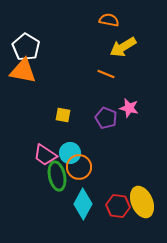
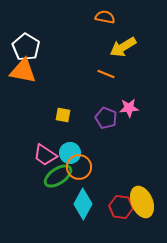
orange semicircle: moved 4 px left, 3 px up
pink star: rotated 18 degrees counterclockwise
green ellipse: moved 1 px right; rotated 68 degrees clockwise
red hexagon: moved 3 px right, 1 px down
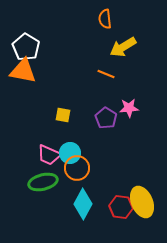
orange semicircle: moved 2 px down; rotated 108 degrees counterclockwise
purple pentagon: rotated 10 degrees clockwise
pink trapezoid: moved 4 px right; rotated 10 degrees counterclockwise
orange circle: moved 2 px left, 1 px down
green ellipse: moved 15 px left, 6 px down; rotated 20 degrees clockwise
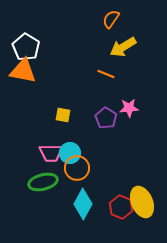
orange semicircle: moved 6 px right; rotated 42 degrees clockwise
pink trapezoid: moved 2 px right, 2 px up; rotated 25 degrees counterclockwise
red hexagon: rotated 15 degrees clockwise
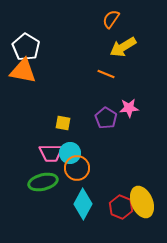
yellow square: moved 8 px down
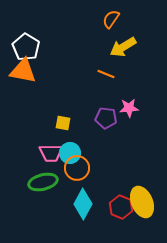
purple pentagon: rotated 25 degrees counterclockwise
